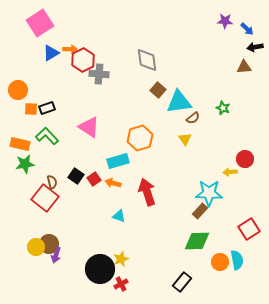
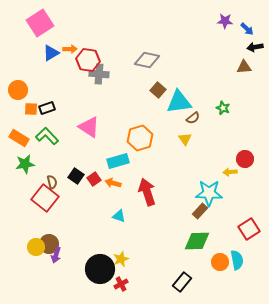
red hexagon at (83, 60): moved 5 px right; rotated 25 degrees counterclockwise
gray diamond at (147, 60): rotated 70 degrees counterclockwise
orange rectangle at (20, 144): moved 1 px left, 6 px up; rotated 18 degrees clockwise
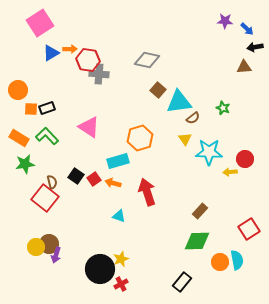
cyan star at (209, 193): moved 41 px up
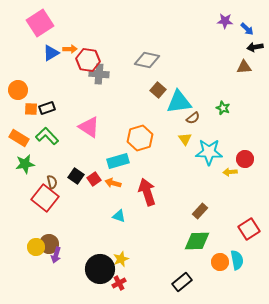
black rectangle at (182, 282): rotated 12 degrees clockwise
red cross at (121, 284): moved 2 px left, 1 px up
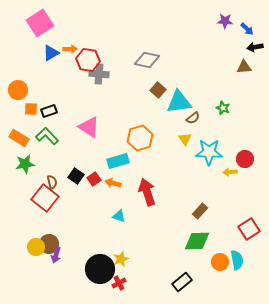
black rectangle at (47, 108): moved 2 px right, 3 px down
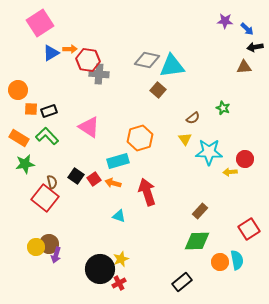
cyan triangle at (179, 102): moved 7 px left, 36 px up
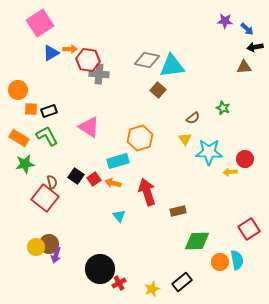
green L-shape at (47, 136): rotated 15 degrees clockwise
brown rectangle at (200, 211): moved 22 px left; rotated 35 degrees clockwise
cyan triangle at (119, 216): rotated 32 degrees clockwise
yellow star at (121, 259): moved 31 px right, 30 px down
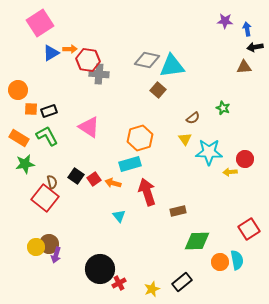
blue arrow at (247, 29): rotated 144 degrees counterclockwise
cyan rectangle at (118, 161): moved 12 px right, 3 px down
